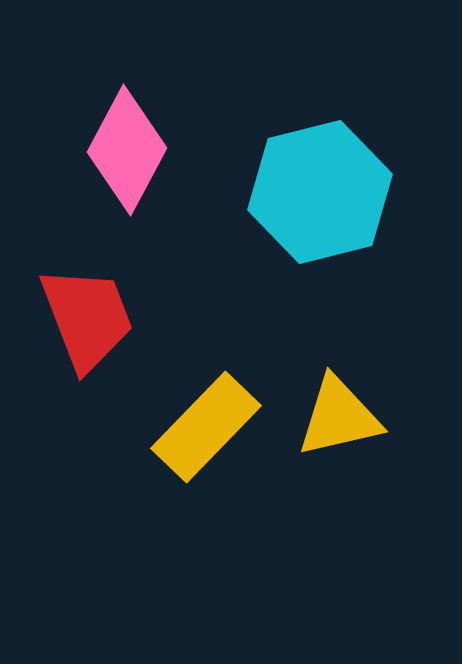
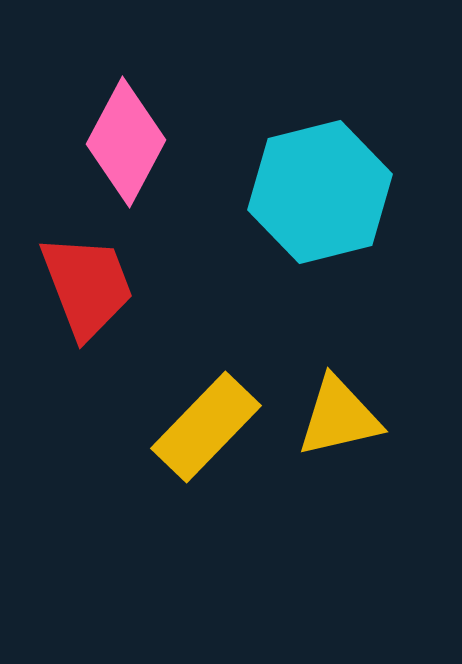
pink diamond: moved 1 px left, 8 px up
red trapezoid: moved 32 px up
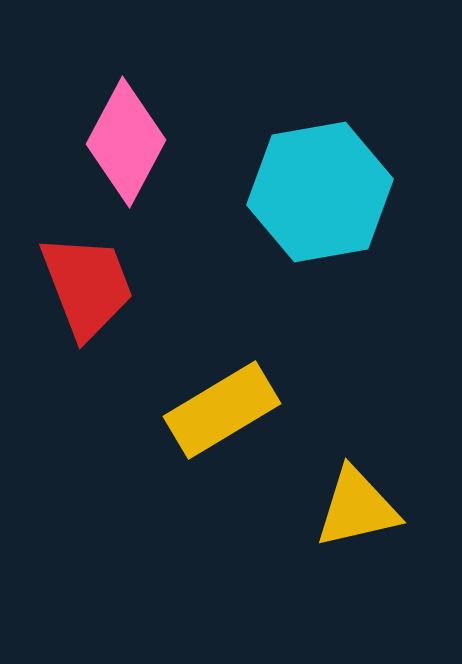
cyan hexagon: rotated 4 degrees clockwise
yellow triangle: moved 18 px right, 91 px down
yellow rectangle: moved 16 px right, 17 px up; rotated 15 degrees clockwise
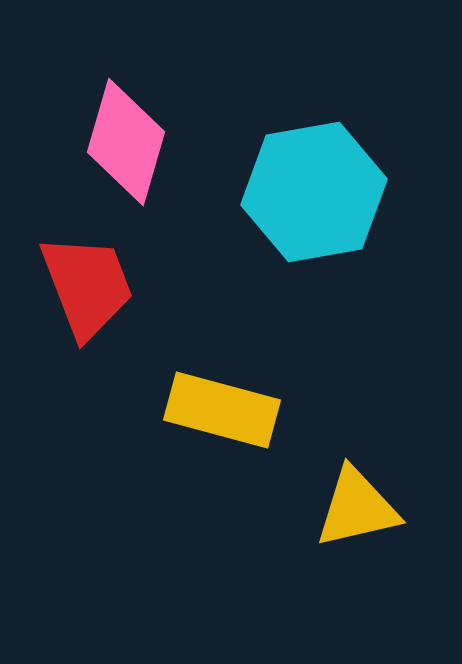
pink diamond: rotated 12 degrees counterclockwise
cyan hexagon: moved 6 px left
yellow rectangle: rotated 46 degrees clockwise
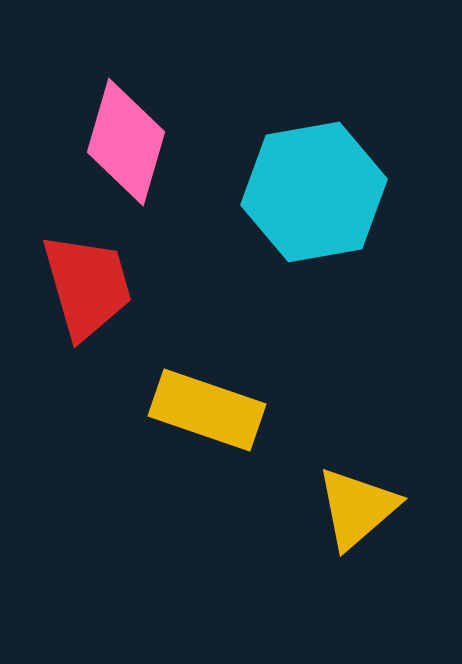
red trapezoid: rotated 5 degrees clockwise
yellow rectangle: moved 15 px left; rotated 4 degrees clockwise
yellow triangle: rotated 28 degrees counterclockwise
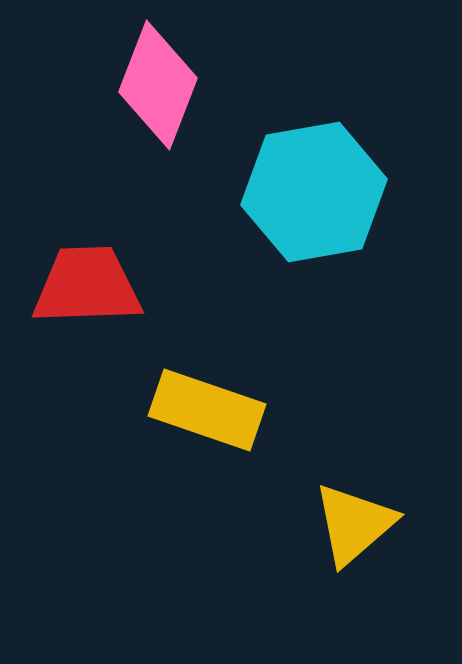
pink diamond: moved 32 px right, 57 px up; rotated 5 degrees clockwise
red trapezoid: rotated 76 degrees counterclockwise
yellow triangle: moved 3 px left, 16 px down
